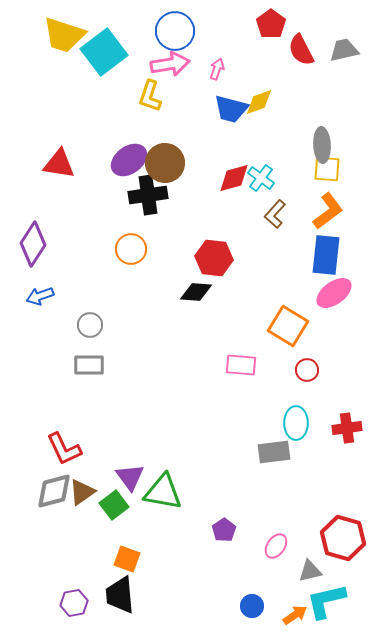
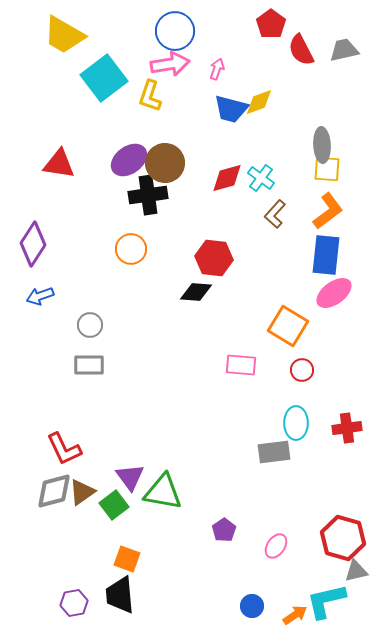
yellow trapezoid at (64, 35): rotated 12 degrees clockwise
cyan square at (104, 52): moved 26 px down
red diamond at (234, 178): moved 7 px left
red circle at (307, 370): moved 5 px left
gray triangle at (310, 571): moved 46 px right
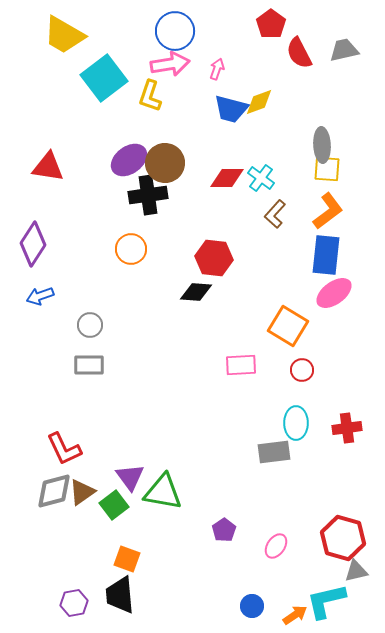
red semicircle at (301, 50): moved 2 px left, 3 px down
red triangle at (59, 164): moved 11 px left, 3 px down
red diamond at (227, 178): rotated 16 degrees clockwise
pink rectangle at (241, 365): rotated 8 degrees counterclockwise
